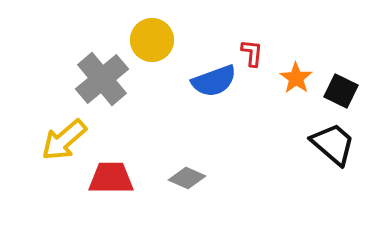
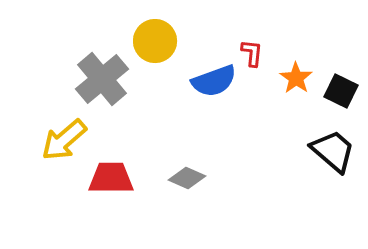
yellow circle: moved 3 px right, 1 px down
black trapezoid: moved 7 px down
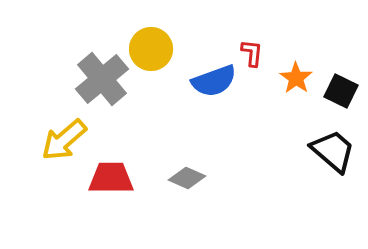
yellow circle: moved 4 px left, 8 px down
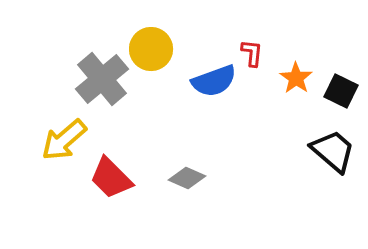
red trapezoid: rotated 135 degrees counterclockwise
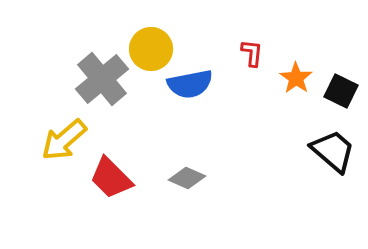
blue semicircle: moved 24 px left, 3 px down; rotated 9 degrees clockwise
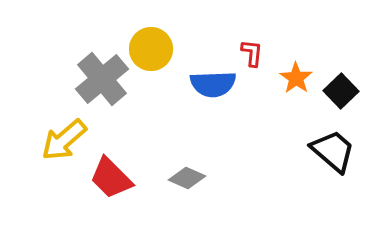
blue semicircle: moved 23 px right; rotated 9 degrees clockwise
black square: rotated 20 degrees clockwise
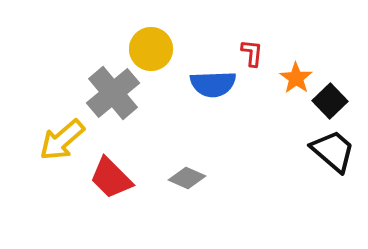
gray cross: moved 11 px right, 14 px down
black square: moved 11 px left, 10 px down
yellow arrow: moved 2 px left
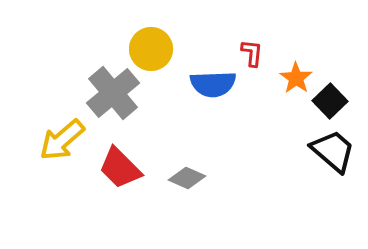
red trapezoid: moved 9 px right, 10 px up
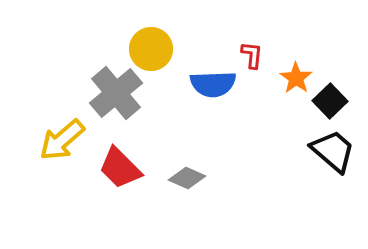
red L-shape: moved 2 px down
gray cross: moved 3 px right
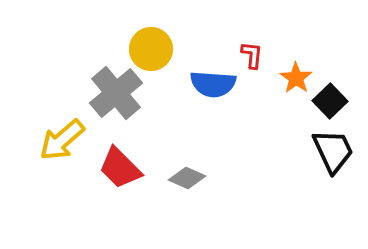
blue semicircle: rotated 6 degrees clockwise
black trapezoid: rotated 24 degrees clockwise
